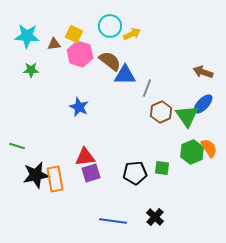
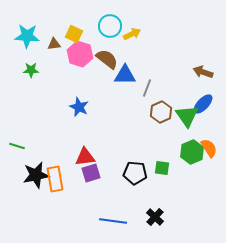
brown semicircle: moved 3 px left, 2 px up
black pentagon: rotated 10 degrees clockwise
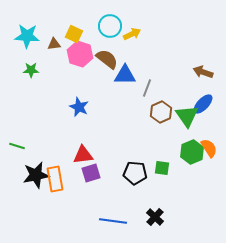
red triangle: moved 2 px left, 2 px up
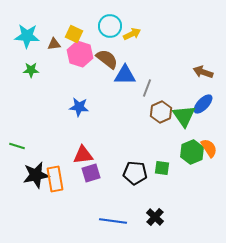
blue star: rotated 18 degrees counterclockwise
green triangle: moved 3 px left
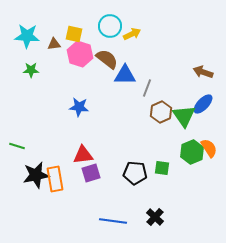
yellow square: rotated 12 degrees counterclockwise
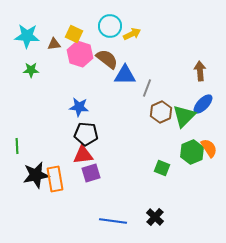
yellow square: rotated 12 degrees clockwise
brown arrow: moved 3 px left, 1 px up; rotated 66 degrees clockwise
green triangle: rotated 20 degrees clockwise
green line: rotated 70 degrees clockwise
green square: rotated 14 degrees clockwise
black pentagon: moved 49 px left, 39 px up
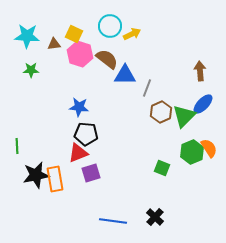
red triangle: moved 5 px left, 2 px up; rotated 15 degrees counterclockwise
